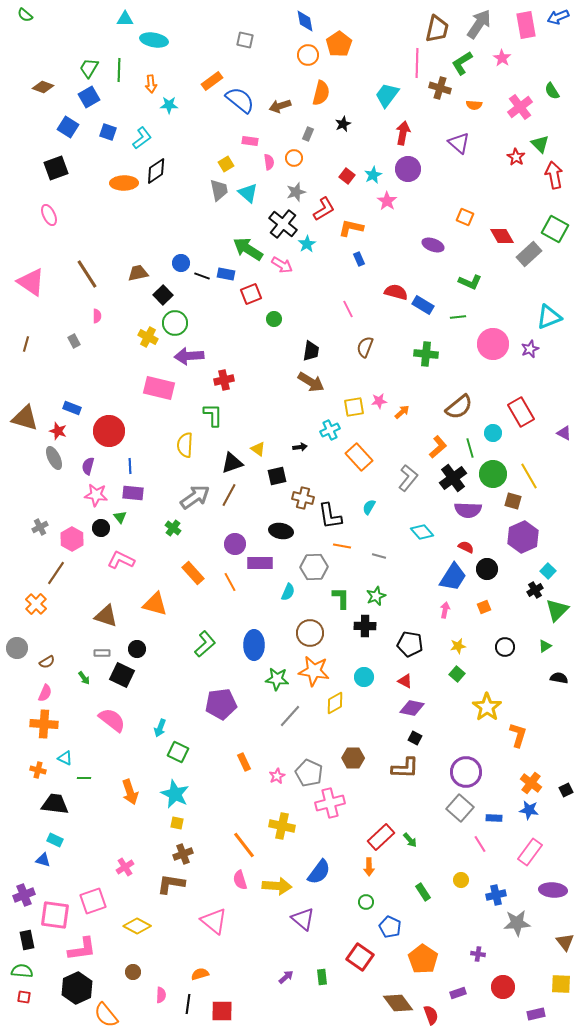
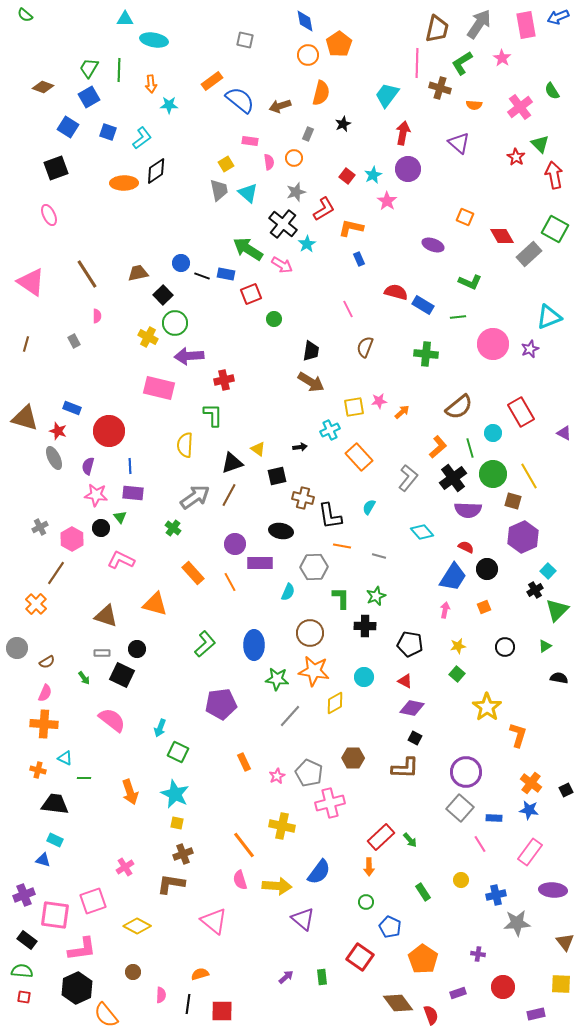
black rectangle at (27, 940): rotated 42 degrees counterclockwise
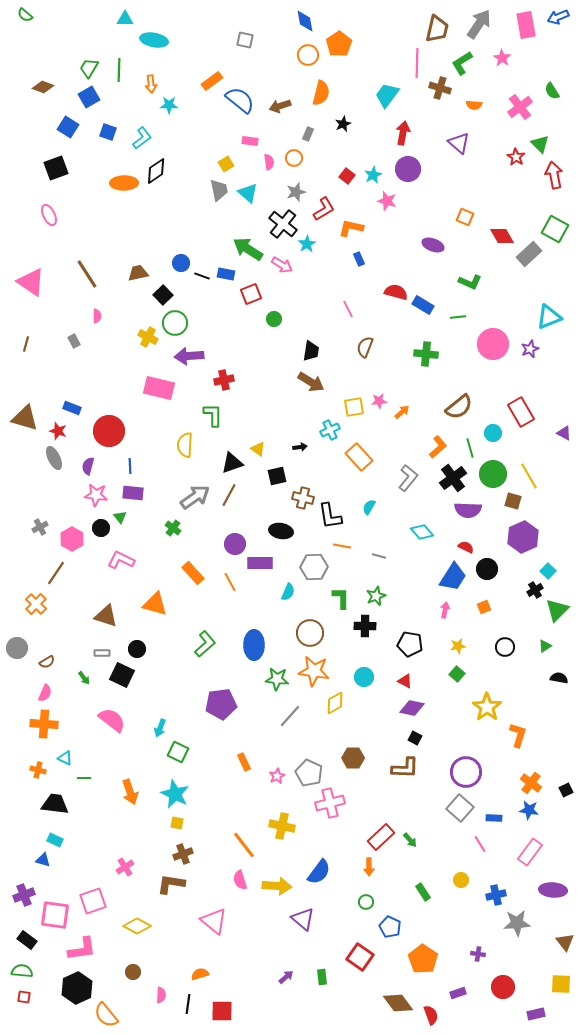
pink star at (387, 201): rotated 18 degrees counterclockwise
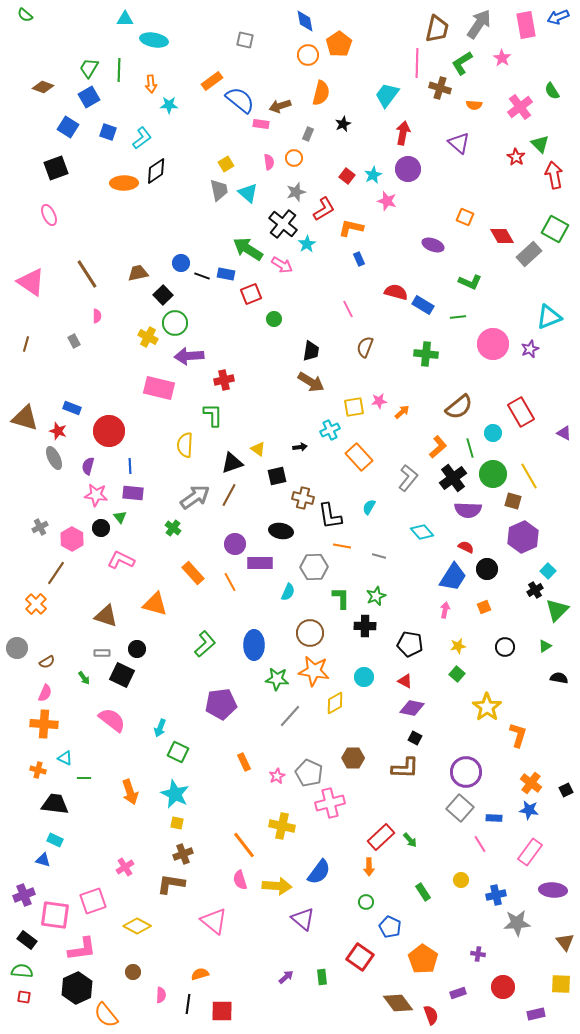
pink rectangle at (250, 141): moved 11 px right, 17 px up
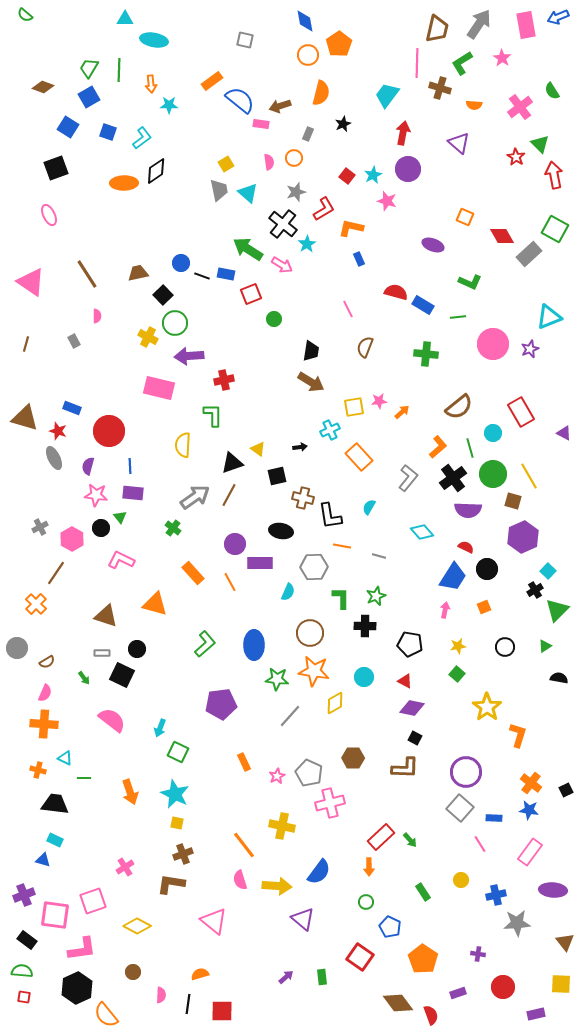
yellow semicircle at (185, 445): moved 2 px left
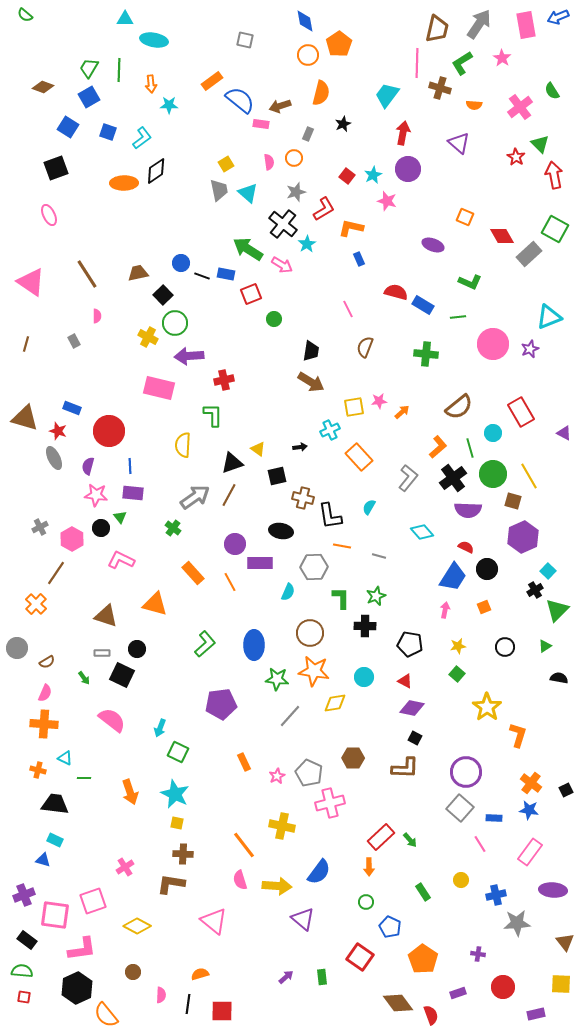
yellow diamond at (335, 703): rotated 20 degrees clockwise
brown cross at (183, 854): rotated 24 degrees clockwise
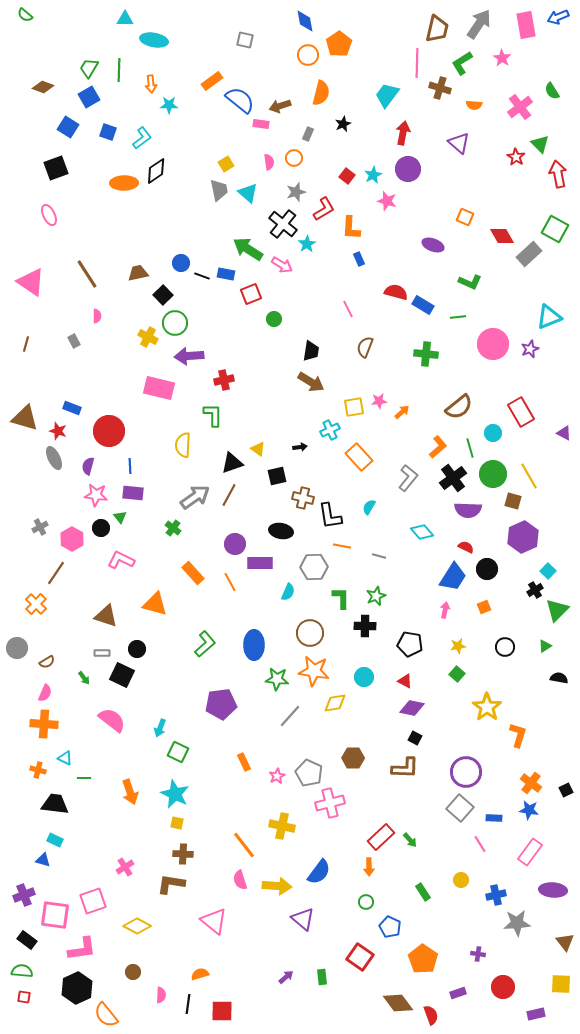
red arrow at (554, 175): moved 4 px right, 1 px up
orange L-shape at (351, 228): rotated 100 degrees counterclockwise
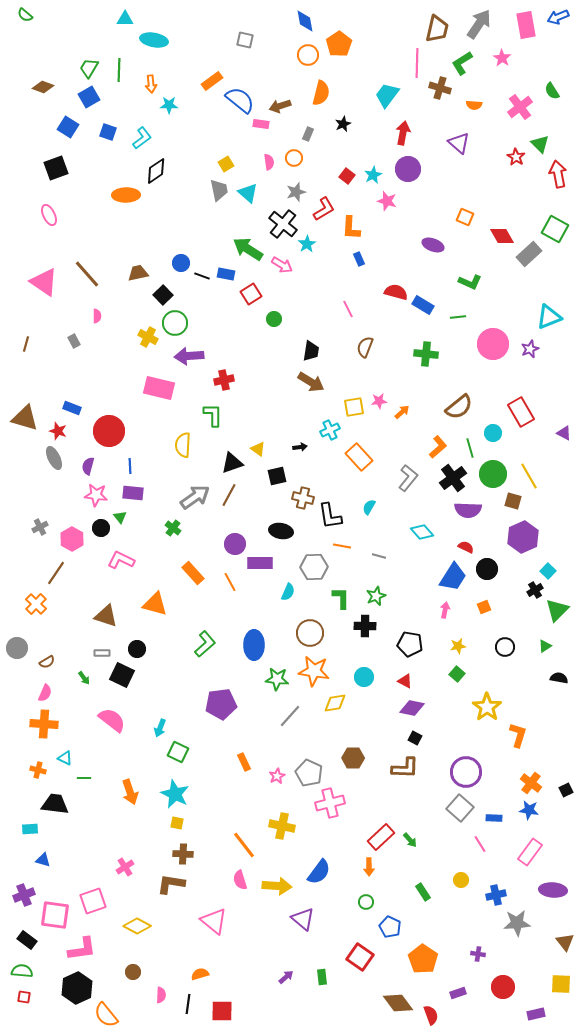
orange ellipse at (124, 183): moved 2 px right, 12 px down
brown line at (87, 274): rotated 8 degrees counterclockwise
pink triangle at (31, 282): moved 13 px right
red square at (251, 294): rotated 10 degrees counterclockwise
cyan rectangle at (55, 840): moved 25 px left, 11 px up; rotated 28 degrees counterclockwise
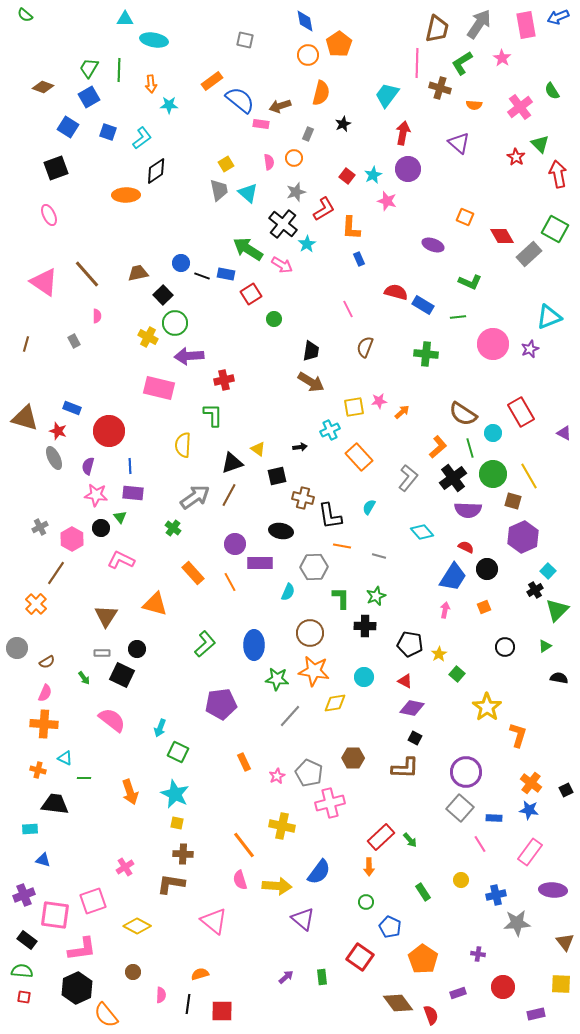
brown semicircle at (459, 407): moved 4 px right, 7 px down; rotated 72 degrees clockwise
brown triangle at (106, 616): rotated 45 degrees clockwise
yellow star at (458, 646): moved 19 px left, 8 px down; rotated 21 degrees counterclockwise
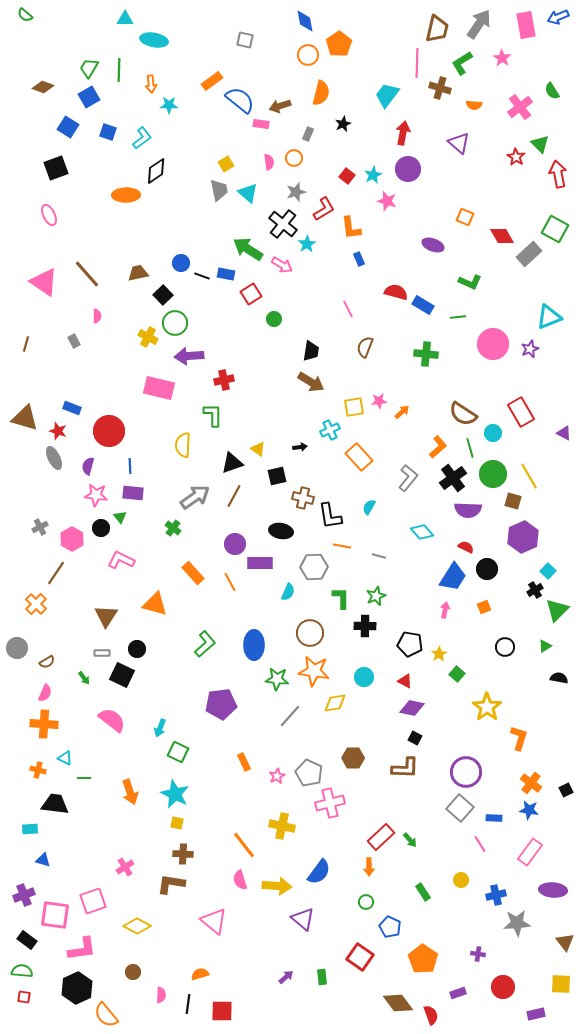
orange L-shape at (351, 228): rotated 10 degrees counterclockwise
brown line at (229, 495): moved 5 px right, 1 px down
orange L-shape at (518, 735): moved 1 px right, 3 px down
